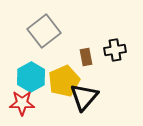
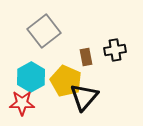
yellow pentagon: moved 2 px right; rotated 24 degrees counterclockwise
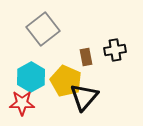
gray square: moved 1 px left, 2 px up
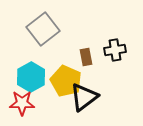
black triangle: rotated 12 degrees clockwise
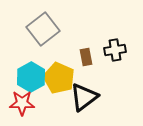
yellow pentagon: moved 7 px left, 3 px up
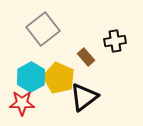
black cross: moved 9 px up
brown rectangle: rotated 30 degrees counterclockwise
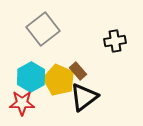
brown rectangle: moved 8 px left, 14 px down
yellow pentagon: moved 2 px down
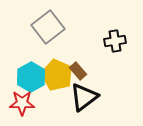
gray square: moved 5 px right, 2 px up
yellow pentagon: moved 2 px left, 5 px up
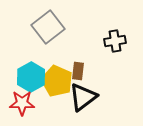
brown rectangle: rotated 48 degrees clockwise
yellow pentagon: moved 6 px down
black triangle: moved 1 px left
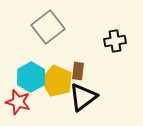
red star: moved 4 px left, 1 px up; rotated 15 degrees clockwise
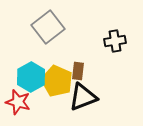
black triangle: rotated 16 degrees clockwise
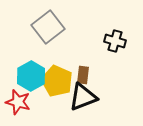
black cross: rotated 25 degrees clockwise
brown rectangle: moved 5 px right, 4 px down
cyan hexagon: moved 1 px up
